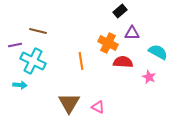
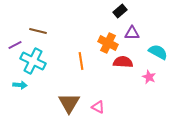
purple line: rotated 16 degrees counterclockwise
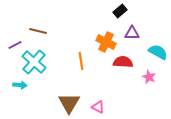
orange cross: moved 2 px left, 1 px up
cyan cross: moved 1 px right, 1 px down; rotated 15 degrees clockwise
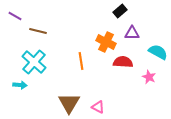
purple line: moved 29 px up; rotated 56 degrees clockwise
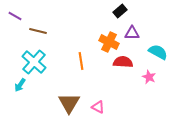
orange cross: moved 3 px right
cyan arrow: rotated 120 degrees clockwise
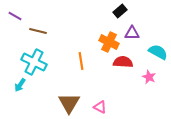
cyan cross: rotated 15 degrees counterclockwise
pink triangle: moved 2 px right
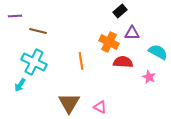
purple line: rotated 32 degrees counterclockwise
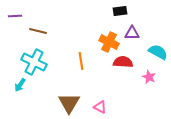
black rectangle: rotated 32 degrees clockwise
